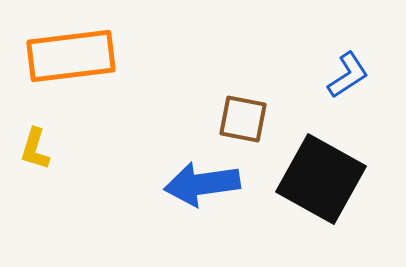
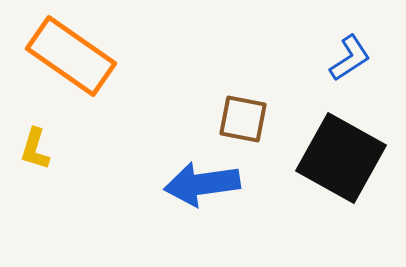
orange rectangle: rotated 42 degrees clockwise
blue L-shape: moved 2 px right, 17 px up
black square: moved 20 px right, 21 px up
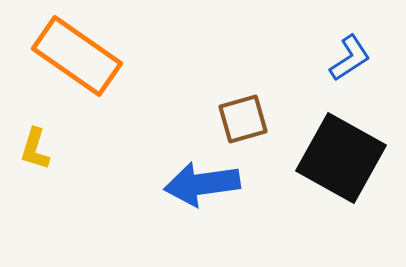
orange rectangle: moved 6 px right
brown square: rotated 27 degrees counterclockwise
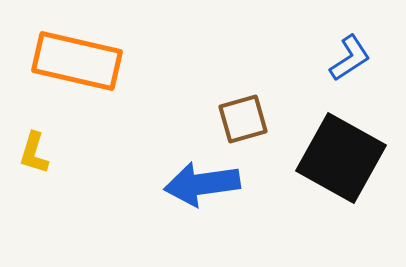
orange rectangle: moved 5 px down; rotated 22 degrees counterclockwise
yellow L-shape: moved 1 px left, 4 px down
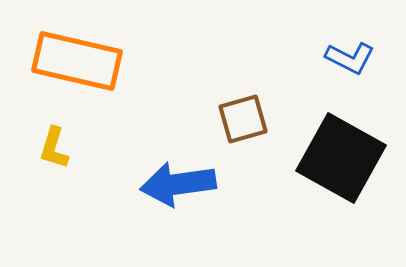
blue L-shape: rotated 60 degrees clockwise
yellow L-shape: moved 20 px right, 5 px up
blue arrow: moved 24 px left
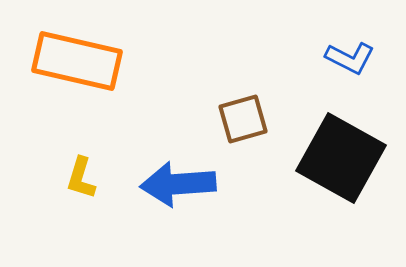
yellow L-shape: moved 27 px right, 30 px down
blue arrow: rotated 4 degrees clockwise
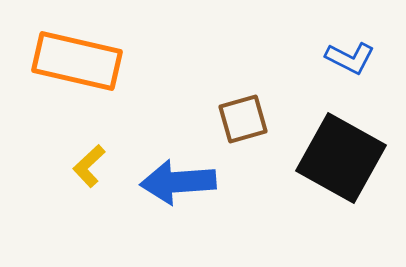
yellow L-shape: moved 8 px right, 12 px up; rotated 30 degrees clockwise
blue arrow: moved 2 px up
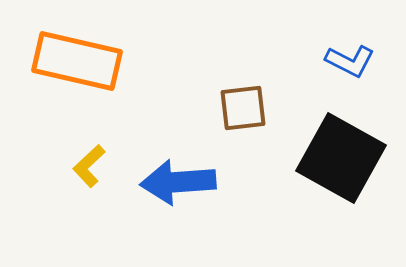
blue L-shape: moved 3 px down
brown square: moved 11 px up; rotated 9 degrees clockwise
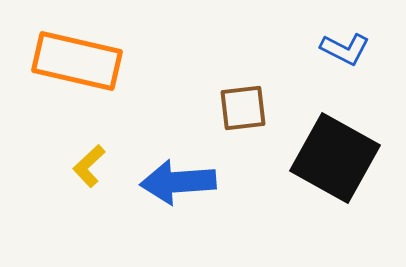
blue L-shape: moved 5 px left, 12 px up
black square: moved 6 px left
